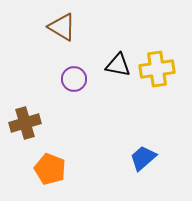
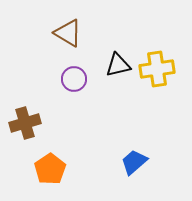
brown triangle: moved 6 px right, 6 px down
black triangle: rotated 24 degrees counterclockwise
blue trapezoid: moved 9 px left, 4 px down
orange pentagon: rotated 16 degrees clockwise
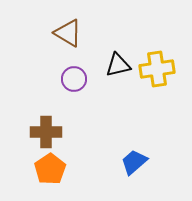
brown cross: moved 21 px right, 9 px down; rotated 16 degrees clockwise
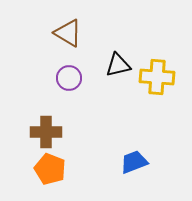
yellow cross: moved 8 px down; rotated 12 degrees clockwise
purple circle: moved 5 px left, 1 px up
blue trapezoid: rotated 20 degrees clockwise
orange pentagon: rotated 16 degrees counterclockwise
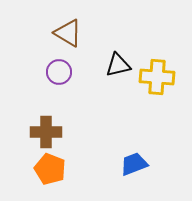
purple circle: moved 10 px left, 6 px up
blue trapezoid: moved 2 px down
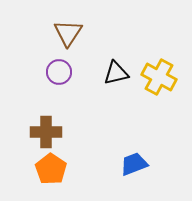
brown triangle: rotated 32 degrees clockwise
black triangle: moved 2 px left, 8 px down
yellow cross: moved 2 px right; rotated 24 degrees clockwise
orange pentagon: moved 1 px right; rotated 12 degrees clockwise
